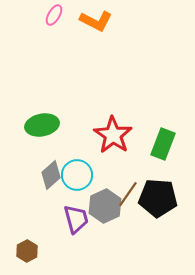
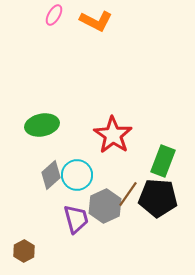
green rectangle: moved 17 px down
brown hexagon: moved 3 px left
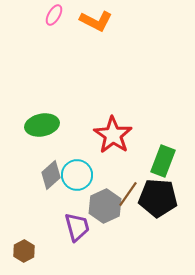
purple trapezoid: moved 1 px right, 8 px down
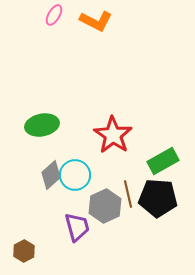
green rectangle: rotated 40 degrees clockwise
cyan circle: moved 2 px left
brown line: rotated 48 degrees counterclockwise
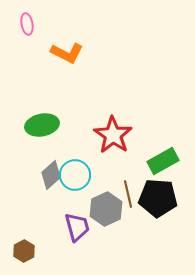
pink ellipse: moved 27 px left, 9 px down; rotated 40 degrees counterclockwise
orange L-shape: moved 29 px left, 32 px down
gray hexagon: moved 1 px right, 3 px down
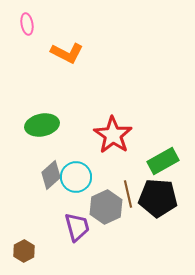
cyan circle: moved 1 px right, 2 px down
gray hexagon: moved 2 px up
